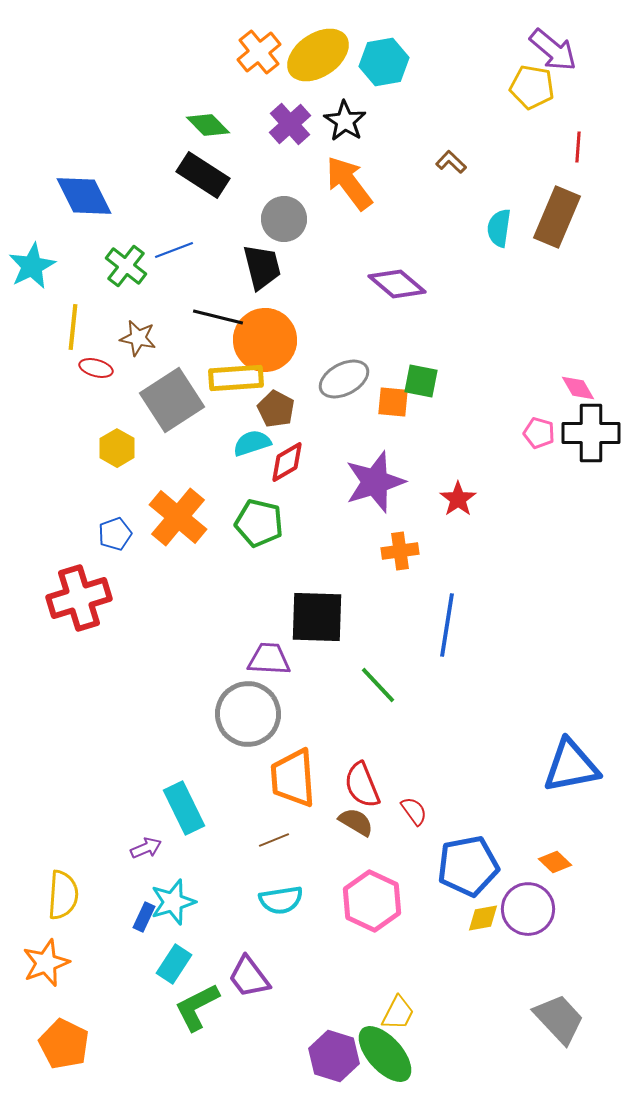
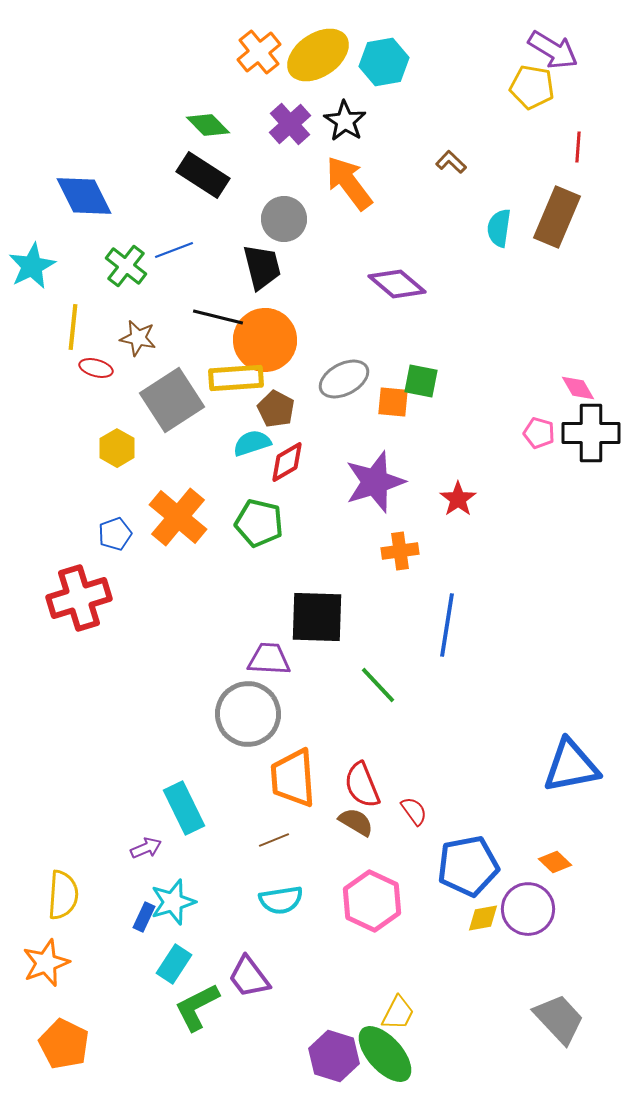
purple arrow at (553, 50): rotated 9 degrees counterclockwise
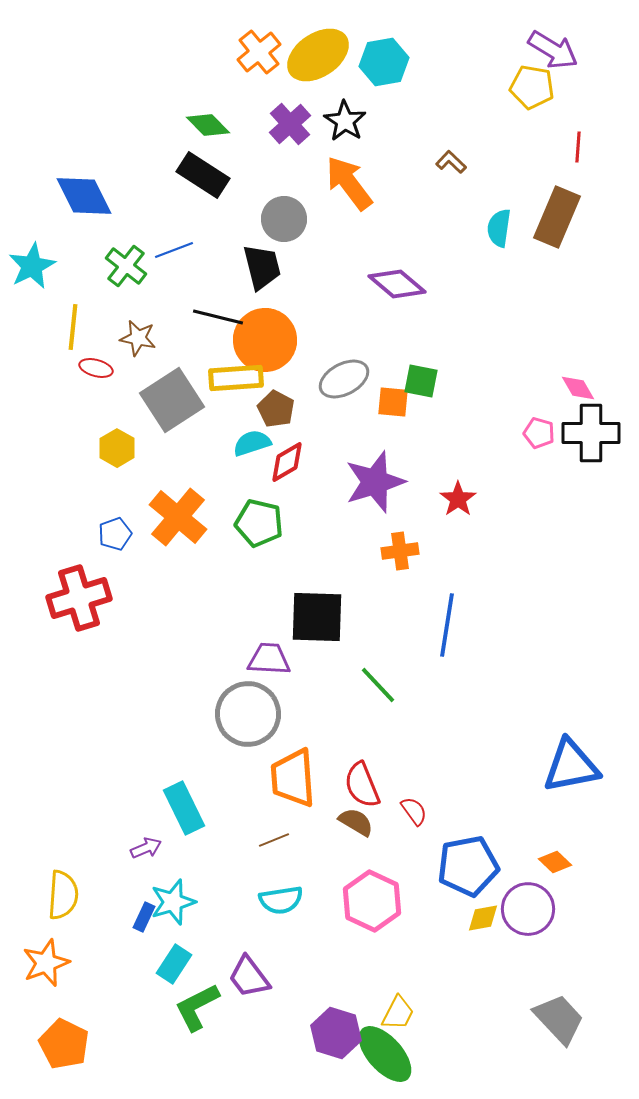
purple hexagon at (334, 1056): moved 2 px right, 23 px up
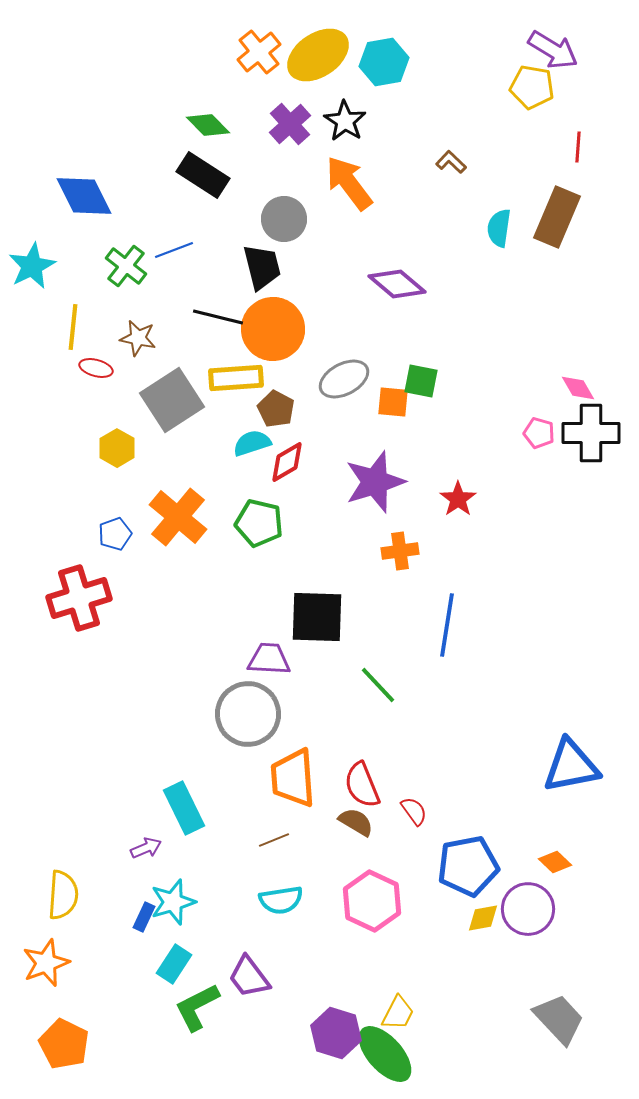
orange circle at (265, 340): moved 8 px right, 11 px up
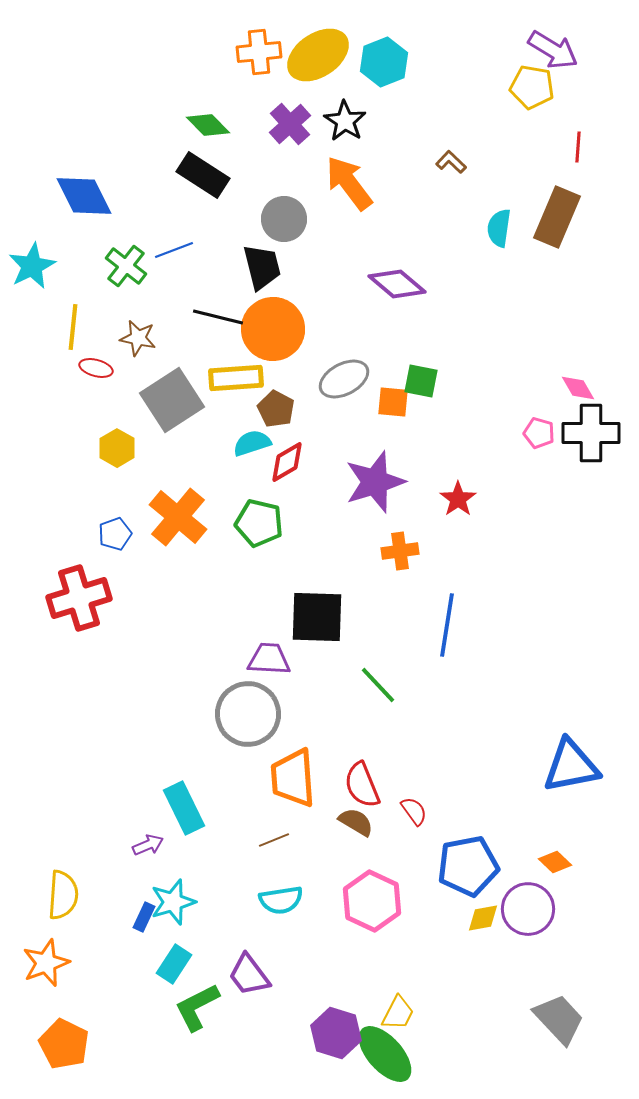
orange cross at (259, 52): rotated 33 degrees clockwise
cyan hexagon at (384, 62): rotated 12 degrees counterclockwise
purple arrow at (146, 848): moved 2 px right, 3 px up
purple trapezoid at (249, 977): moved 2 px up
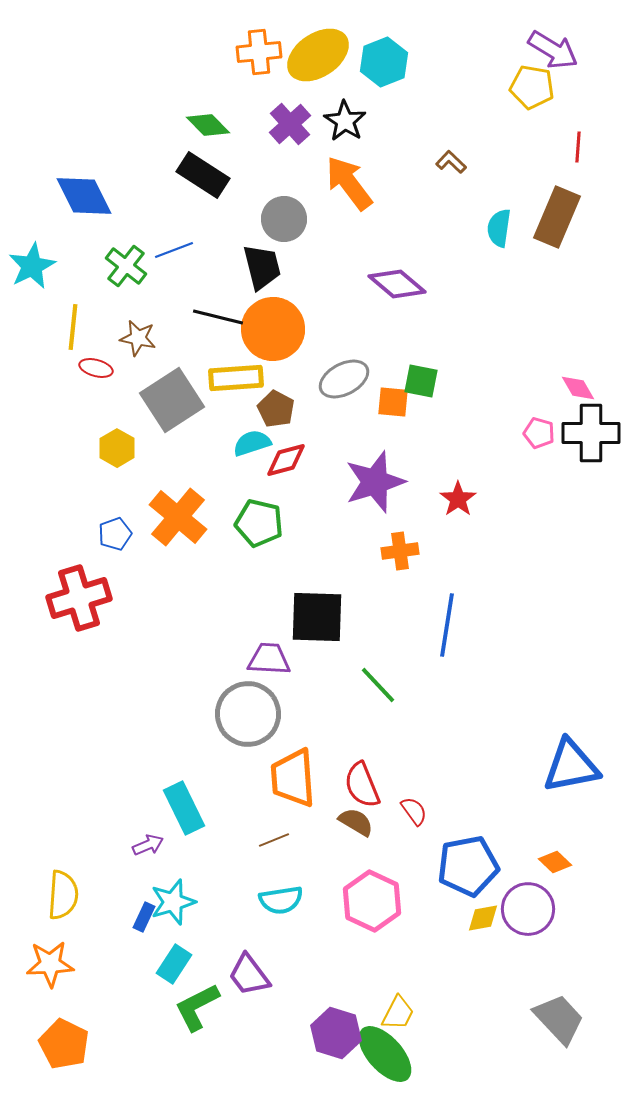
red diamond at (287, 462): moved 1 px left, 2 px up; rotated 15 degrees clockwise
orange star at (46, 963): moved 4 px right, 1 px down; rotated 18 degrees clockwise
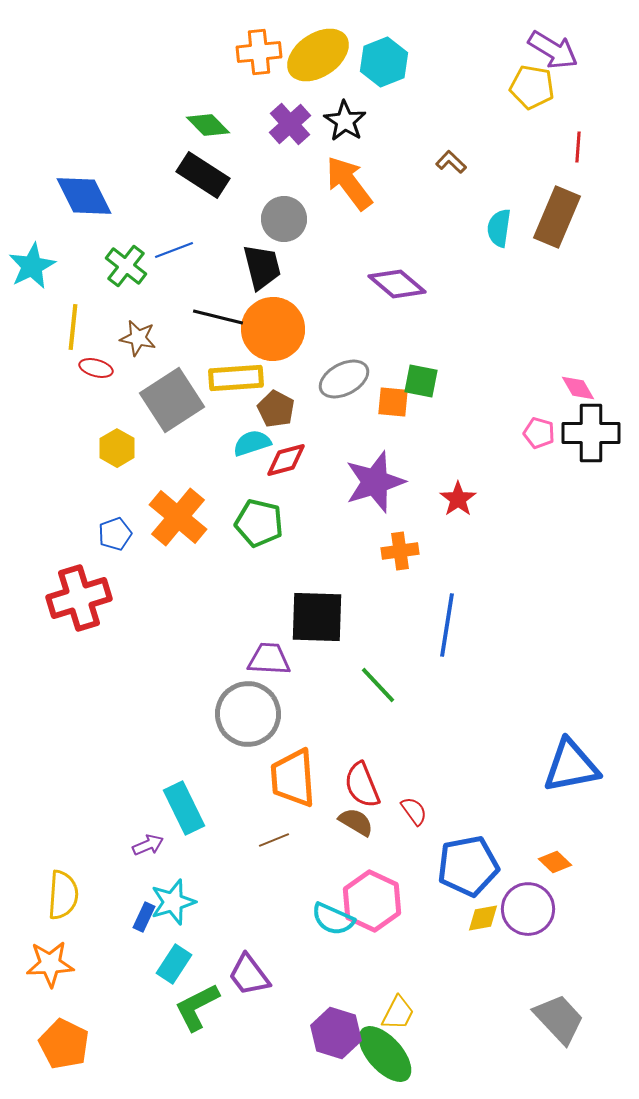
cyan semicircle at (281, 900): moved 52 px right, 19 px down; rotated 33 degrees clockwise
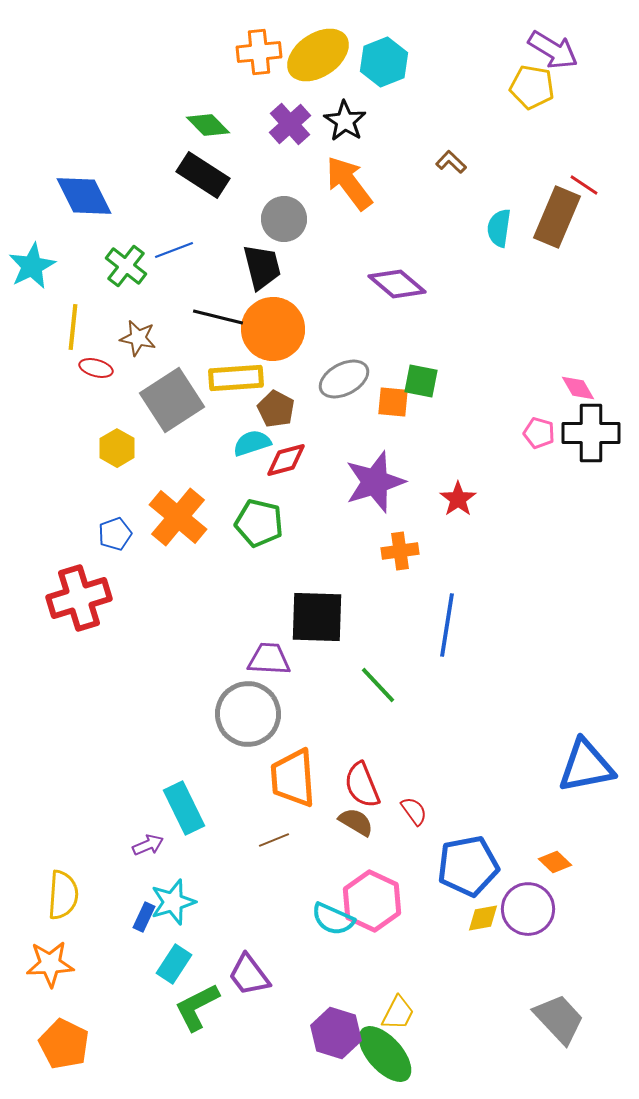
red line at (578, 147): moved 6 px right, 38 px down; rotated 60 degrees counterclockwise
blue triangle at (571, 766): moved 15 px right
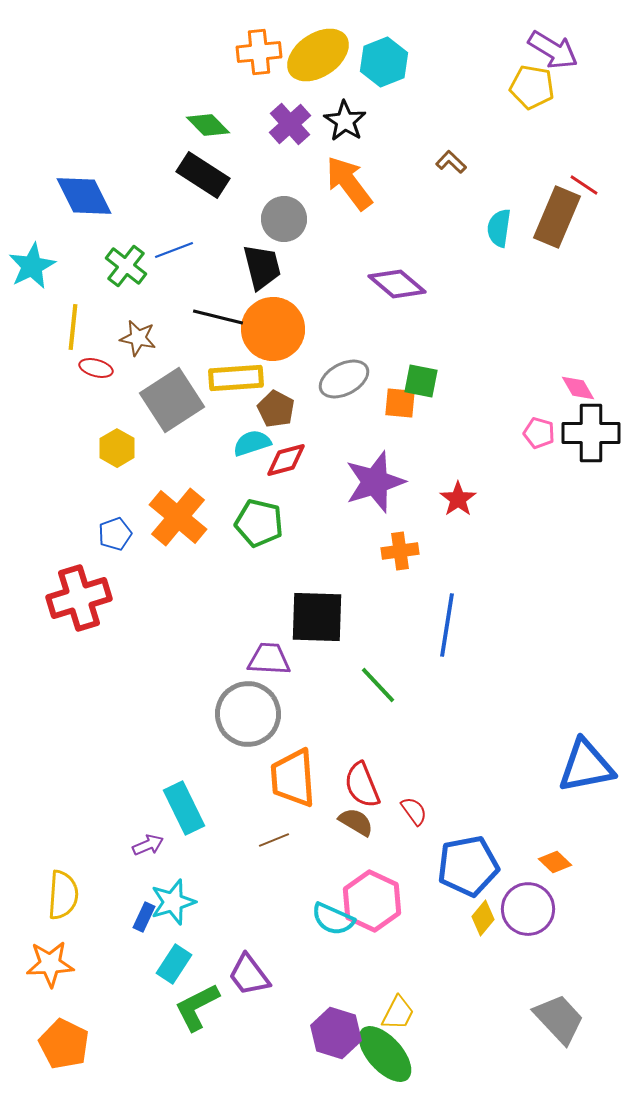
orange square at (393, 402): moved 7 px right, 1 px down
yellow diamond at (483, 918): rotated 40 degrees counterclockwise
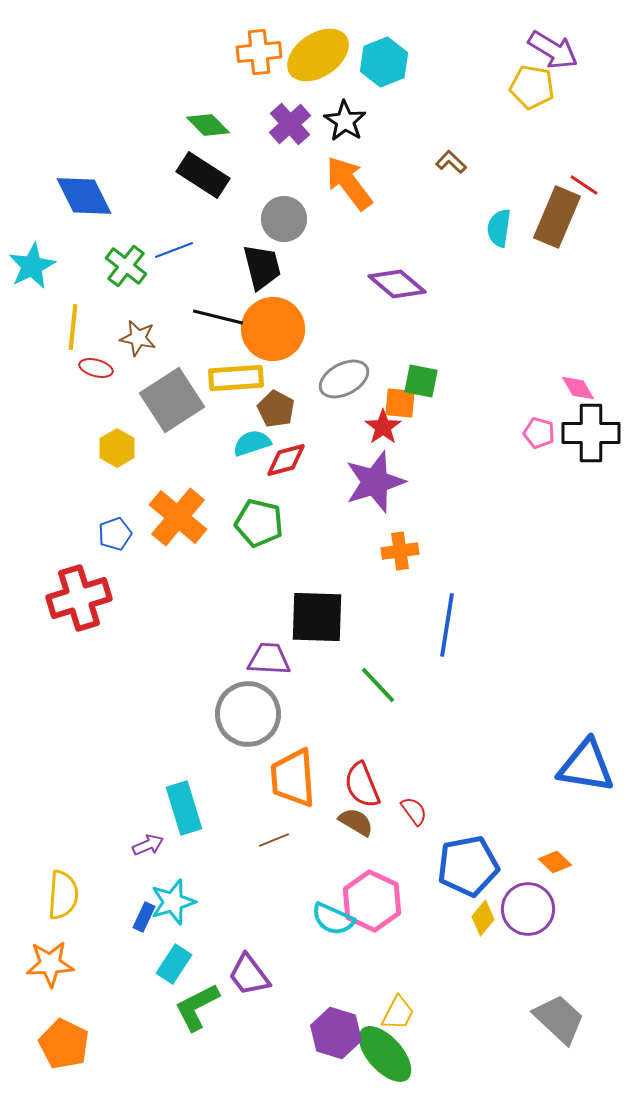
red star at (458, 499): moved 75 px left, 72 px up
blue triangle at (586, 766): rotated 20 degrees clockwise
cyan rectangle at (184, 808): rotated 9 degrees clockwise
gray trapezoid at (559, 1019): rotated 4 degrees counterclockwise
